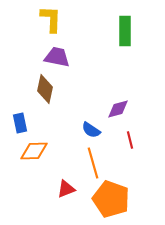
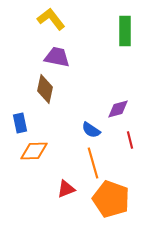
yellow L-shape: rotated 40 degrees counterclockwise
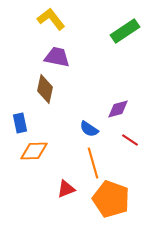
green rectangle: rotated 56 degrees clockwise
blue semicircle: moved 2 px left, 1 px up
red line: rotated 42 degrees counterclockwise
